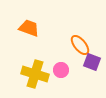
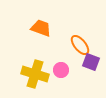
orange trapezoid: moved 12 px right
purple square: moved 1 px left
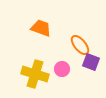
pink circle: moved 1 px right, 1 px up
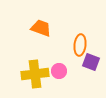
orange ellipse: rotated 45 degrees clockwise
pink circle: moved 3 px left, 2 px down
yellow cross: rotated 24 degrees counterclockwise
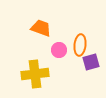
purple square: rotated 36 degrees counterclockwise
pink circle: moved 21 px up
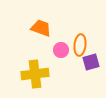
pink circle: moved 2 px right
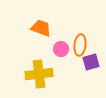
pink circle: moved 1 px up
yellow cross: moved 4 px right
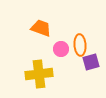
orange ellipse: rotated 10 degrees counterclockwise
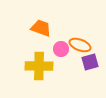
orange ellipse: rotated 65 degrees counterclockwise
purple square: moved 1 px left
yellow cross: moved 8 px up; rotated 8 degrees clockwise
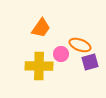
orange trapezoid: rotated 105 degrees clockwise
pink circle: moved 5 px down
